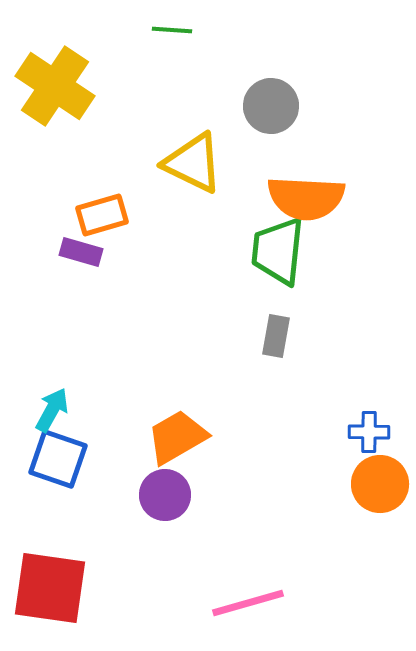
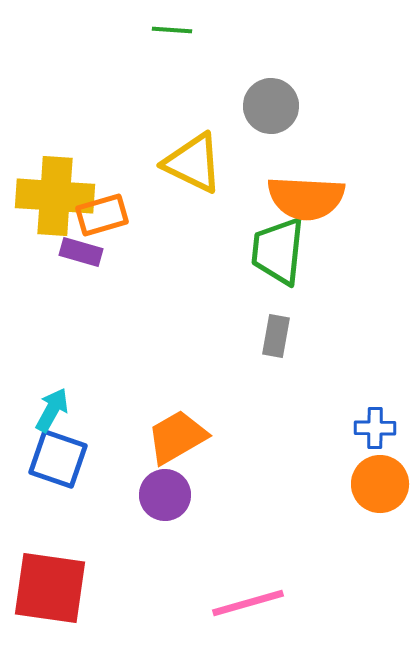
yellow cross: moved 110 px down; rotated 30 degrees counterclockwise
blue cross: moved 6 px right, 4 px up
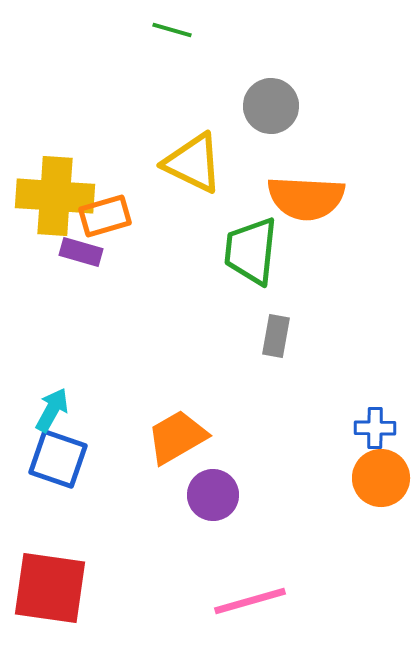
green line: rotated 12 degrees clockwise
orange rectangle: moved 3 px right, 1 px down
green trapezoid: moved 27 px left
orange circle: moved 1 px right, 6 px up
purple circle: moved 48 px right
pink line: moved 2 px right, 2 px up
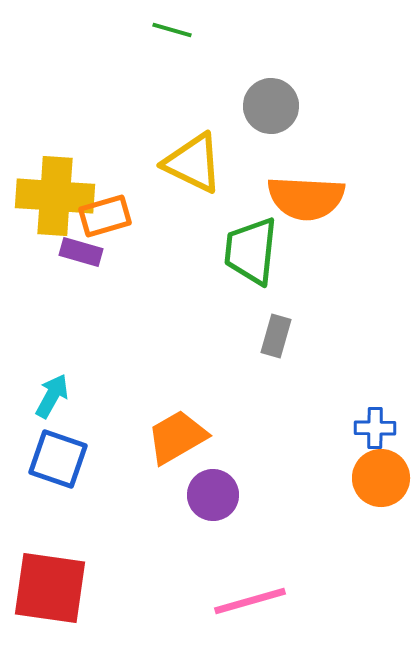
gray rectangle: rotated 6 degrees clockwise
cyan arrow: moved 14 px up
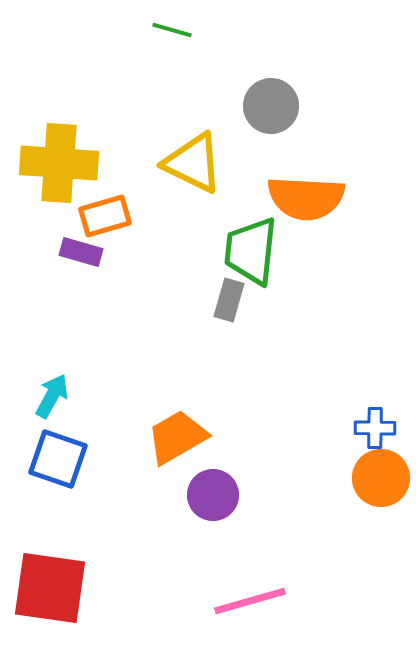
yellow cross: moved 4 px right, 33 px up
gray rectangle: moved 47 px left, 36 px up
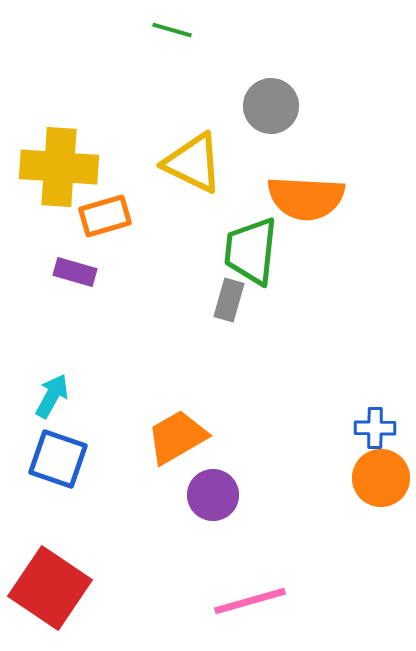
yellow cross: moved 4 px down
purple rectangle: moved 6 px left, 20 px down
red square: rotated 26 degrees clockwise
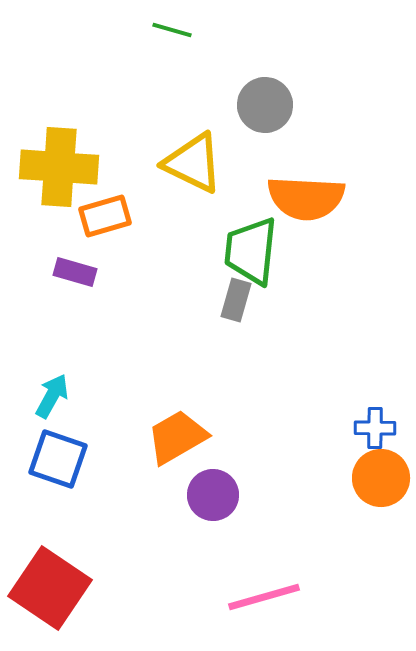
gray circle: moved 6 px left, 1 px up
gray rectangle: moved 7 px right
pink line: moved 14 px right, 4 px up
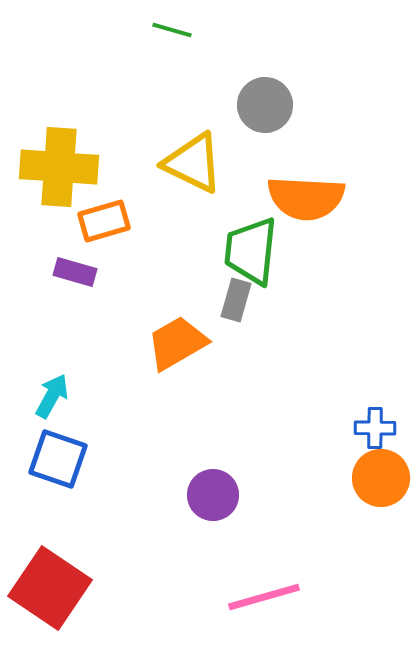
orange rectangle: moved 1 px left, 5 px down
orange trapezoid: moved 94 px up
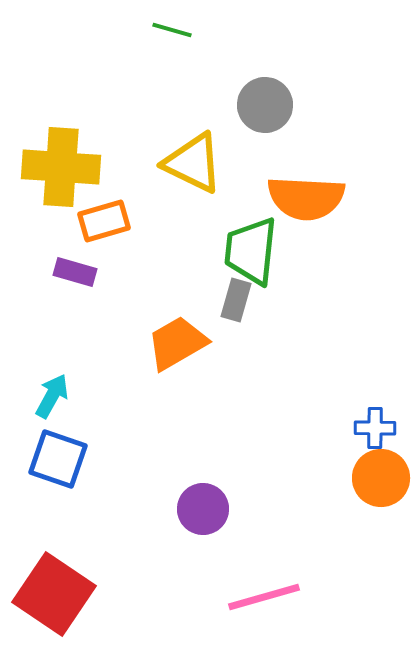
yellow cross: moved 2 px right
purple circle: moved 10 px left, 14 px down
red square: moved 4 px right, 6 px down
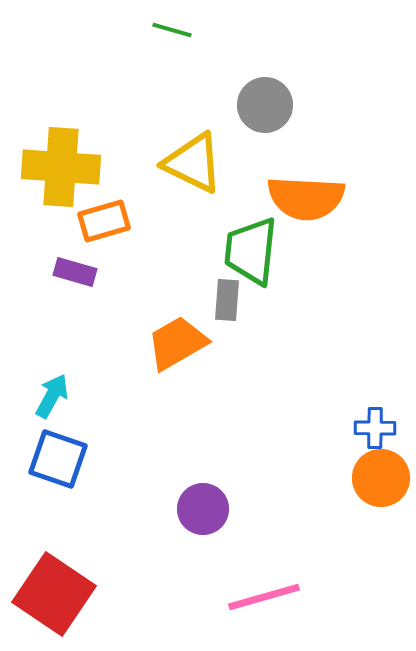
gray rectangle: moved 9 px left; rotated 12 degrees counterclockwise
